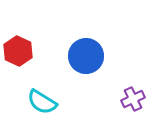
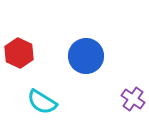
red hexagon: moved 1 px right, 2 px down
purple cross: rotated 30 degrees counterclockwise
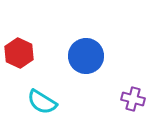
purple cross: rotated 20 degrees counterclockwise
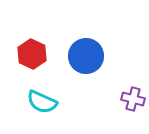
red hexagon: moved 13 px right, 1 px down
cyan semicircle: rotated 8 degrees counterclockwise
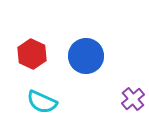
purple cross: rotated 35 degrees clockwise
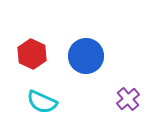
purple cross: moved 5 px left
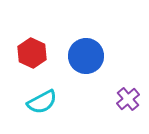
red hexagon: moved 1 px up
cyan semicircle: rotated 52 degrees counterclockwise
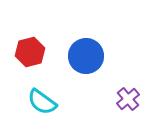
red hexagon: moved 2 px left, 1 px up; rotated 20 degrees clockwise
cyan semicircle: rotated 64 degrees clockwise
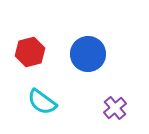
blue circle: moved 2 px right, 2 px up
purple cross: moved 13 px left, 9 px down
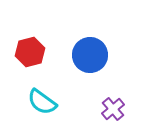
blue circle: moved 2 px right, 1 px down
purple cross: moved 2 px left, 1 px down
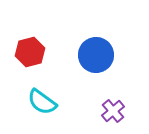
blue circle: moved 6 px right
purple cross: moved 2 px down
